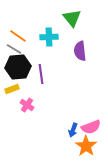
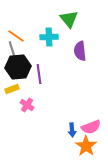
green triangle: moved 3 px left, 1 px down
orange line: moved 2 px left
gray line: moved 2 px left; rotated 42 degrees clockwise
purple line: moved 2 px left
blue arrow: moved 1 px left; rotated 24 degrees counterclockwise
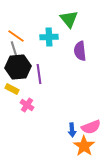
gray line: moved 2 px right
yellow rectangle: rotated 48 degrees clockwise
orange star: moved 2 px left
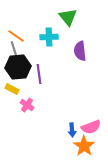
green triangle: moved 1 px left, 2 px up
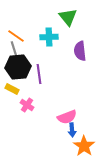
pink semicircle: moved 24 px left, 10 px up
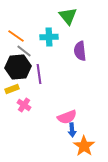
green triangle: moved 1 px up
gray line: moved 10 px right, 2 px down; rotated 35 degrees counterclockwise
yellow rectangle: rotated 48 degrees counterclockwise
pink cross: moved 3 px left
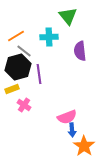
orange line: rotated 66 degrees counterclockwise
black hexagon: rotated 10 degrees counterclockwise
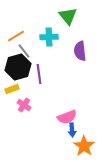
gray line: rotated 14 degrees clockwise
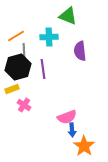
green triangle: rotated 30 degrees counterclockwise
gray line: rotated 35 degrees clockwise
purple line: moved 4 px right, 5 px up
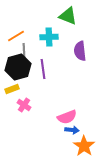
blue arrow: rotated 80 degrees counterclockwise
